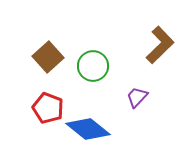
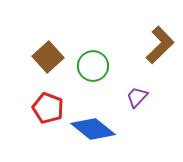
blue diamond: moved 5 px right
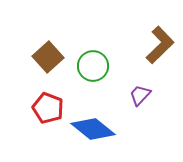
purple trapezoid: moved 3 px right, 2 px up
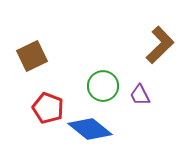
brown square: moved 16 px left, 1 px up; rotated 16 degrees clockwise
green circle: moved 10 px right, 20 px down
purple trapezoid: rotated 70 degrees counterclockwise
blue diamond: moved 3 px left
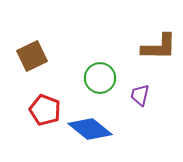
brown L-shape: moved 1 px left, 2 px down; rotated 45 degrees clockwise
green circle: moved 3 px left, 8 px up
purple trapezoid: rotated 40 degrees clockwise
red pentagon: moved 3 px left, 2 px down
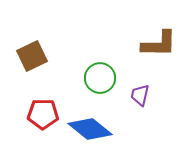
brown L-shape: moved 3 px up
red pentagon: moved 2 px left, 4 px down; rotated 20 degrees counterclockwise
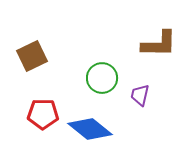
green circle: moved 2 px right
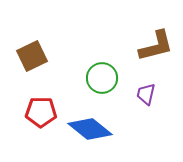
brown L-shape: moved 3 px left, 2 px down; rotated 15 degrees counterclockwise
purple trapezoid: moved 6 px right, 1 px up
red pentagon: moved 2 px left, 2 px up
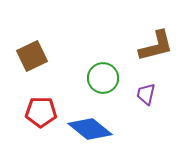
green circle: moved 1 px right
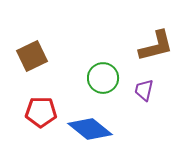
purple trapezoid: moved 2 px left, 4 px up
